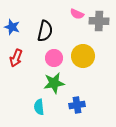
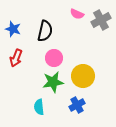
gray cross: moved 2 px right, 1 px up; rotated 30 degrees counterclockwise
blue star: moved 1 px right, 2 px down
yellow circle: moved 20 px down
green star: moved 1 px left, 1 px up
blue cross: rotated 21 degrees counterclockwise
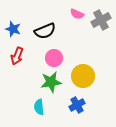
black semicircle: rotated 55 degrees clockwise
red arrow: moved 1 px right, 2 px up
green star: moved 2 px left
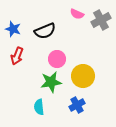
pink circle: moved 3 px right, 1 px down
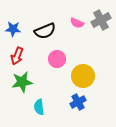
pink semicircle: moved 9 px down
blue star: rotated 14 degrees counterclockwise
green star: moved 29 px left
blue cross: moved 1 px right, 3 px up
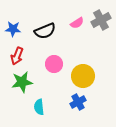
pink semicircle: rotated 56 degrees counterclockwise
pink circle: moved 3 px left, 5 px down
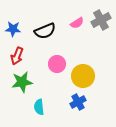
pink circle: moved 3 px right
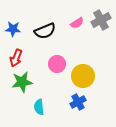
red arrow: moved 1 px left, 2 px down
